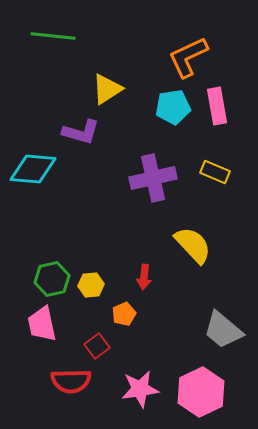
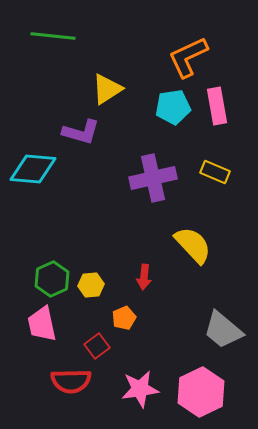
green hexagon: rotated 12 degrees counterclockwise
orange pentagon: moved 4 px down
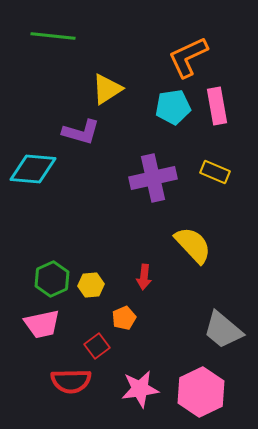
pink trapezoid: rotated 90 degrees counterclockwise
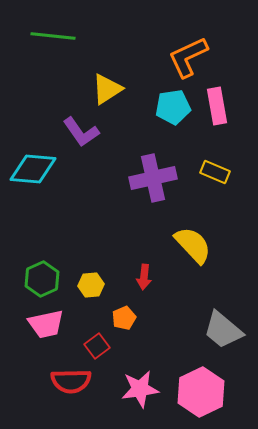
purple L-shape: rotated 39 degrees clockwise
green hexagon: moved 10 px left
pink trapezoid: moved 4 px right
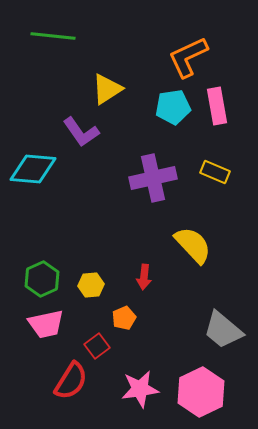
red semicircle: rotated 57 degrees counterclockwise
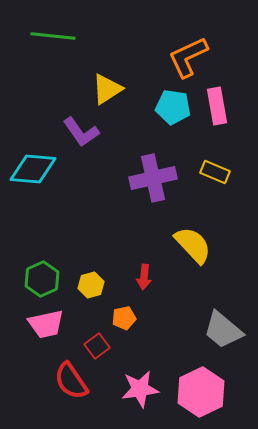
cyan pentagon: rotated 16 degrees clockwise
yellow hexagon: rotated 10 degrees counterclockwise
orange pentagon: rotated 10 degrees clockwise
red semicircle: rotated 114 degrees clockwise
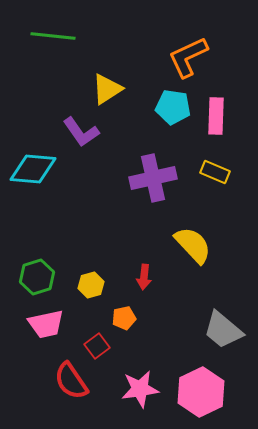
pink rectangle: moved 1 px left, 10 px down; rotated 12 degrees clockwise
green hexagon: moved 5 px left, 2 px up; rotated 8 degrees clockwise
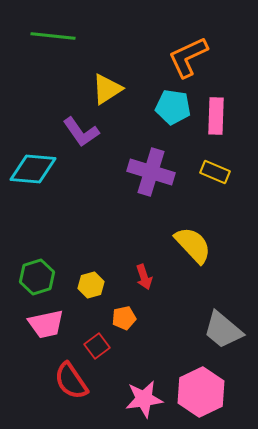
purple cross: moved 2 px left, 6 px up; rotated 30 degrees clockwise
red arrow: rotated 25 degrees counterclockwise
pink star: moved 4 px right, 10 px down
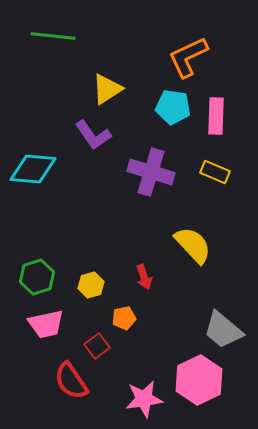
purple L-shape: moved 12 px right, 3 px down
pink hexagon: moved 2 px left, 12 px up
